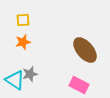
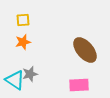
pink rectangle: rotated 30 degrees counterclockwise
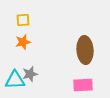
brown ellipse: rotated 36 degrees clockwise
cyan triangle: rotated 35 degrees counterclockwise
pink rectangle: moved 4 px right
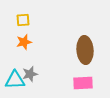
orange star: moved 1 px right
pink rectangle: moved 2 px up
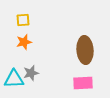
gray star: moved 1 px right, 1 px up
cyan triangle: moved 1 px left, 1 px up
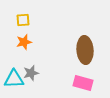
pink rectangle: rotated 18 degrees clockwise
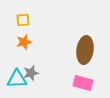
brown ellipse: rotated 12 degrees clockwise
cyan triangle: moved 3 px right
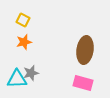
yellow square: rotated 32 degrees clockwise
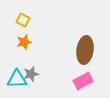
gray star: moved 1 px down
pink rectangle: moved 2 px up; rotated 42 degrees counterclockwise
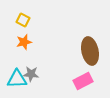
brown ellipse: moved 5 px right, 1 px down; rotated 20 degrees counterclockwise
gray star: rotated 21 degrees clockwise
